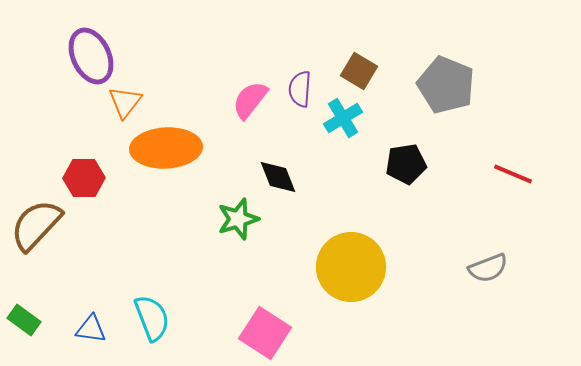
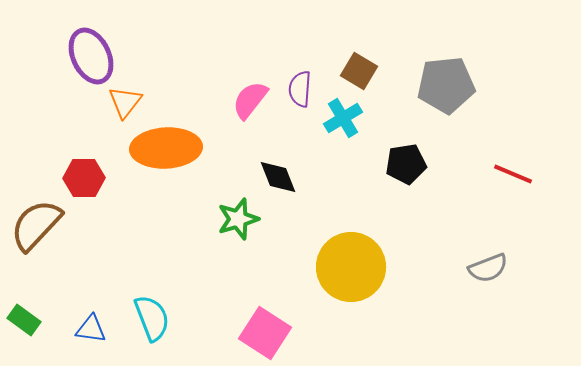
gray pentagon: rotated 28 degrees counterclockwise
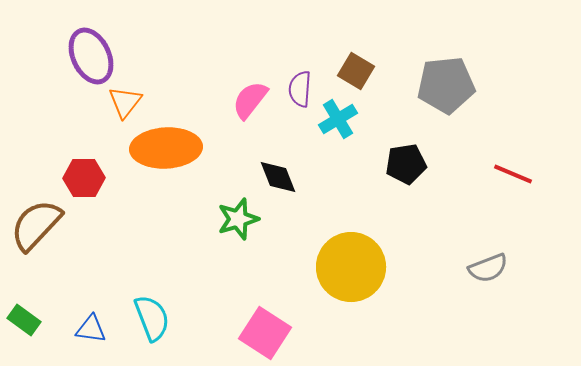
brown square: moved 3 px left
cyan cross: moved 5 px left, 1 px down
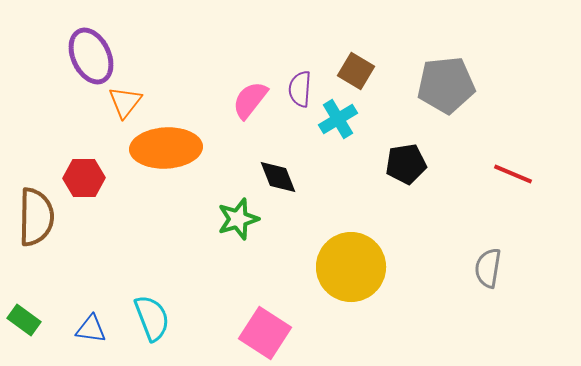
brown semicircle: moved 8 px up; rotated 138 degrees clockwise
gray semicircle: rotated 120 degrees clockwise
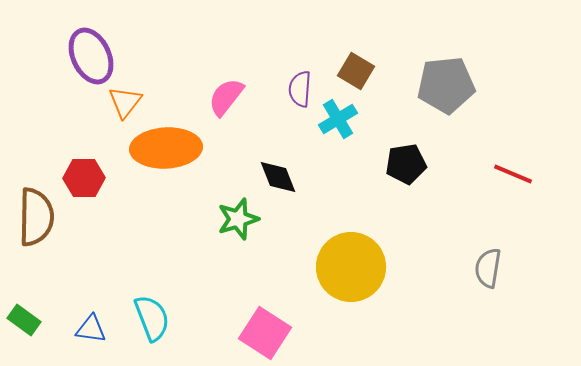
pink semicircle: moved 24 px left, 3 px up
